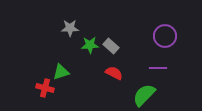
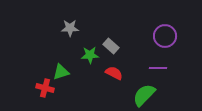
green star: moved 10 px down
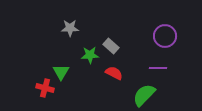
green triangle: rotated 42 degrees counterclockwise
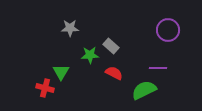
purple circle: moved 3 px right, 6 px up
green semicircle: moved 5 px up; rotated 20 degrees clockwise
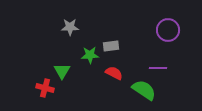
gray star: moved 1 px up
gray rectangle: rotated 49 degrees counterclockwise
green triangle: moved 1 px right, 1 px up
green semicircle: rotated 60 degrees clockwise
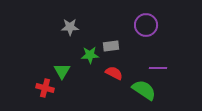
purple circle: moved 22 px left, 5 px up
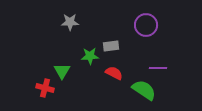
gray star: moved 5 px up
green star: moved 1 px down
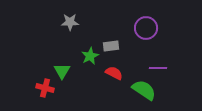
purple circle: moved 3 px down
green star: rotated 24 degrees counterclockwise
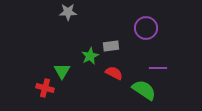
gray star: moved 2 px left, 10 px up
